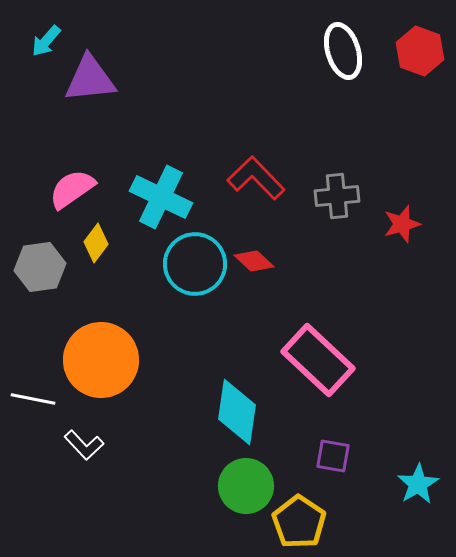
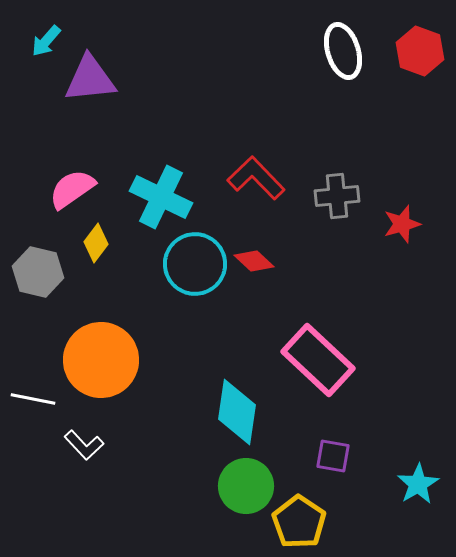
gray hexagon: moved 2 px left, 5 px down; rotated 21 degrees clockwise
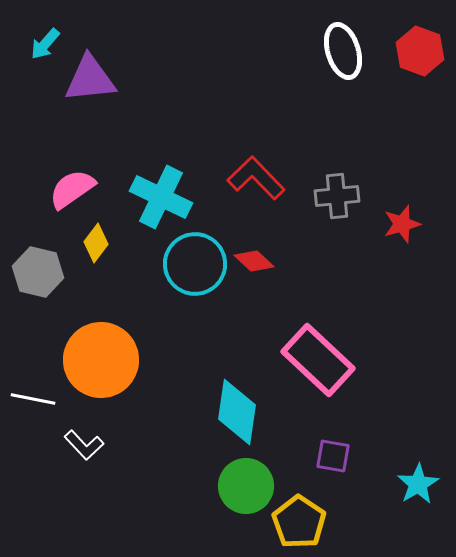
cyan arrow: moved 1 px left, 3 px down
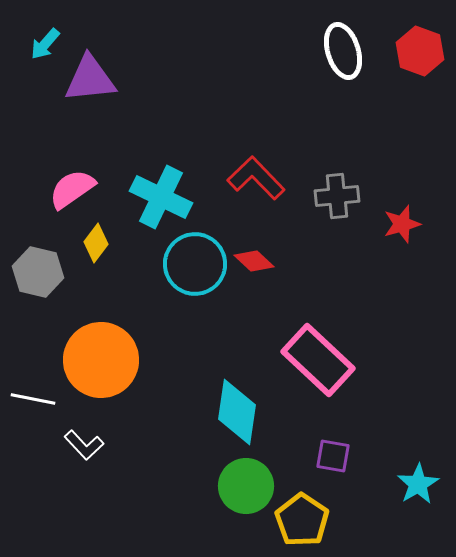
yellow pentagon: moved 3 px right, 2 px up
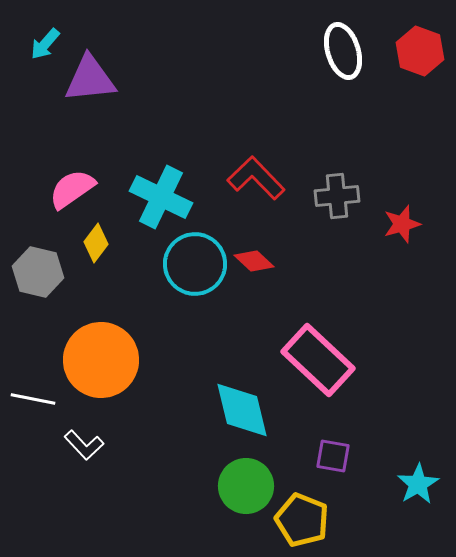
cyan diamond: moved 5 px right, 2 px up; rotated 22 degrees counterclockwise
yellow pentagon: rotated 12 degrees counterclockwise
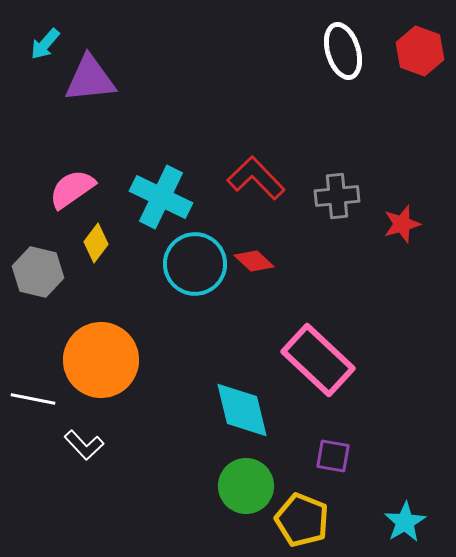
cyan star: moved 13 px left, 38 px down
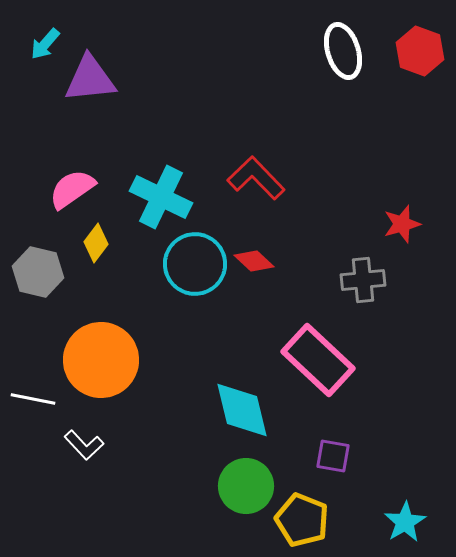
gray cross: moved 26 px right, 84 px down
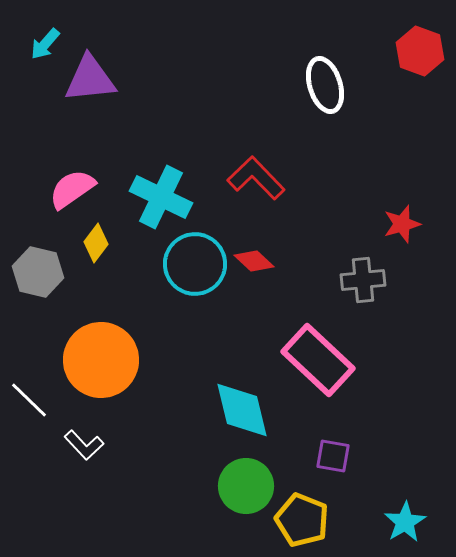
white ellipse: moved 18 px left, 34 px down
white line: moved 4 px left, 1 px down; rotated 33 degrees clockwise
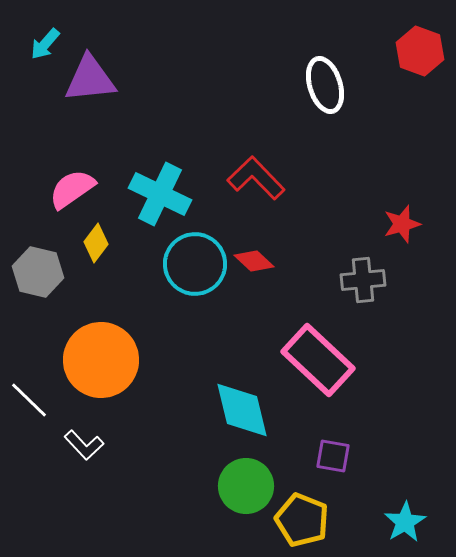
cyan cross: moved 1 px left, 3 px up
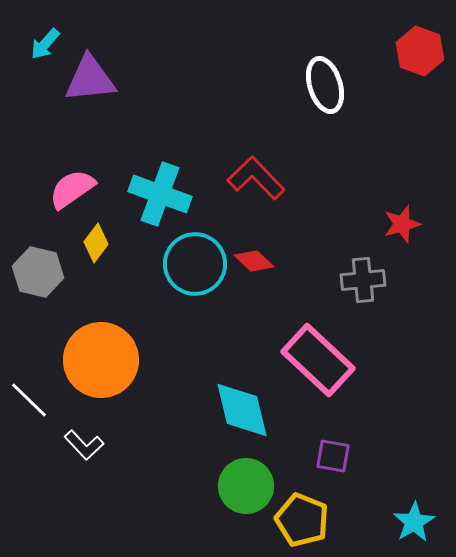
cyan cross: rotated 6 degrees counterclockwise
cyan star: moved 9 px right
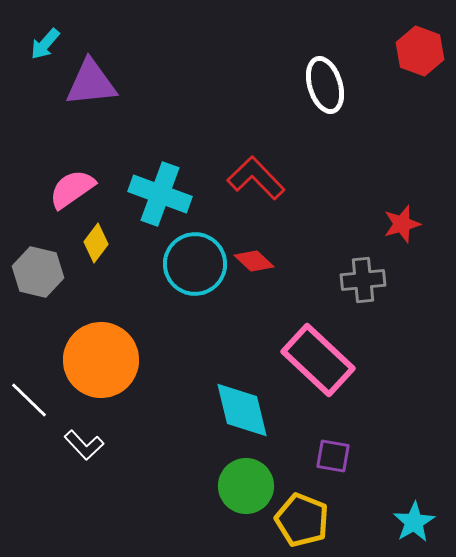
purple triangle: moved 1 px right, 4 px down
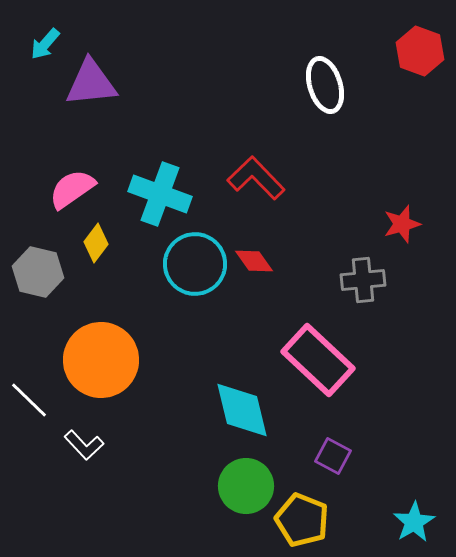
red diamond: rotated 12 degrees clockwise
purple square: rotated 18 degrees clockwise
